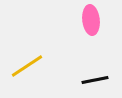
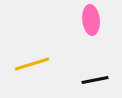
yellow line: moved 5 px right, 2 px up; rotated 16 degrees clockwise
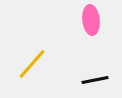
yellow line: rotated 32 degrees counterclockwise
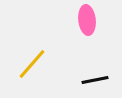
pink ellipse: moved 4 px left
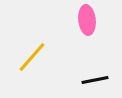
yellow line: moved 7 px up
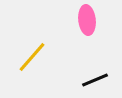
black line: rotated 12 degrees counterclockwise
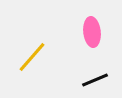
pink ellipse: moved 5 px right, 12 px down
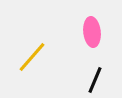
black line: rotated 44 degrees counterclockwise
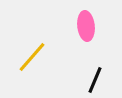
pink ellipse: moved 6 px left, 6 px up
